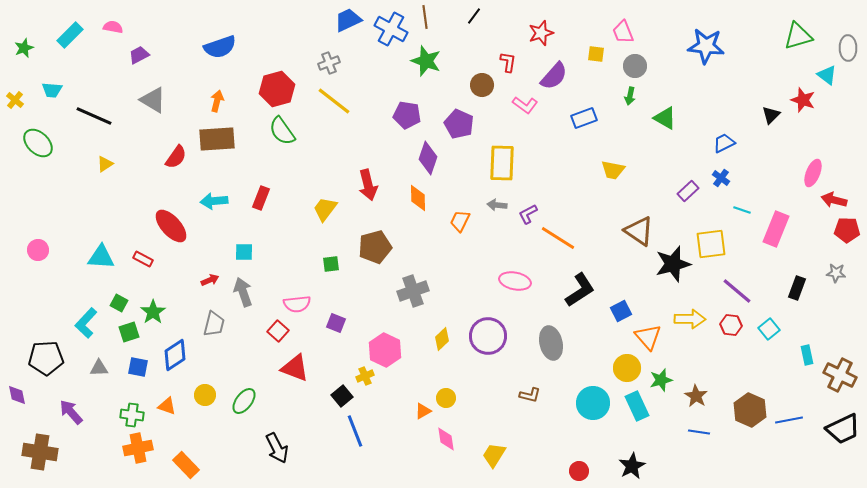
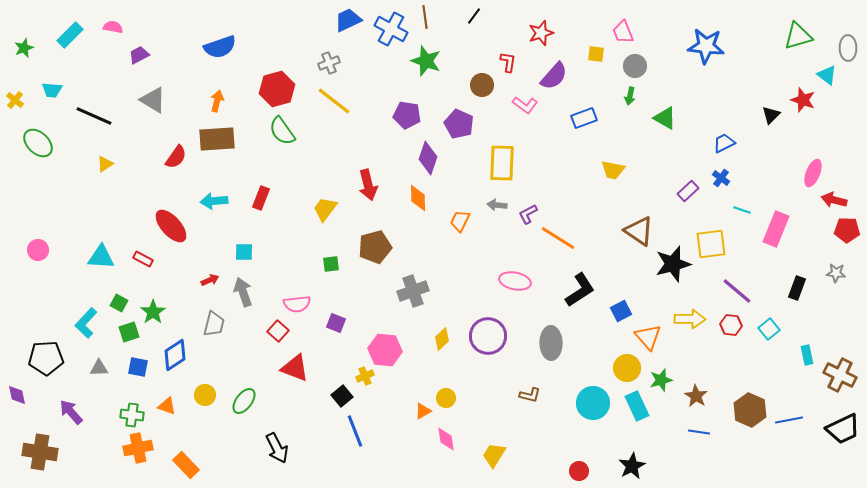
gray ellipse at (551, 343): rotated 12 degrees clockwise
pink hexagon at (385, 350): rotated 20 degrees counterclockwise
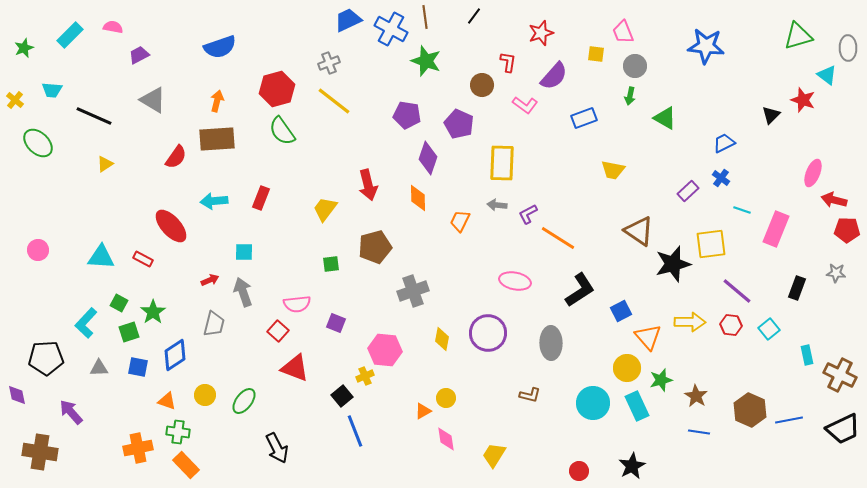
yellow arrow at (690, 319): moved 3 px down
purple circle at (488, 336): moved 3 px up
yellow diamond at (442, 339): rotated 35 degrees counterclockwise
orange triangle at (167, 406): moved 5 px up
green cross at (132, 415): moved 46 px right, 17 px down
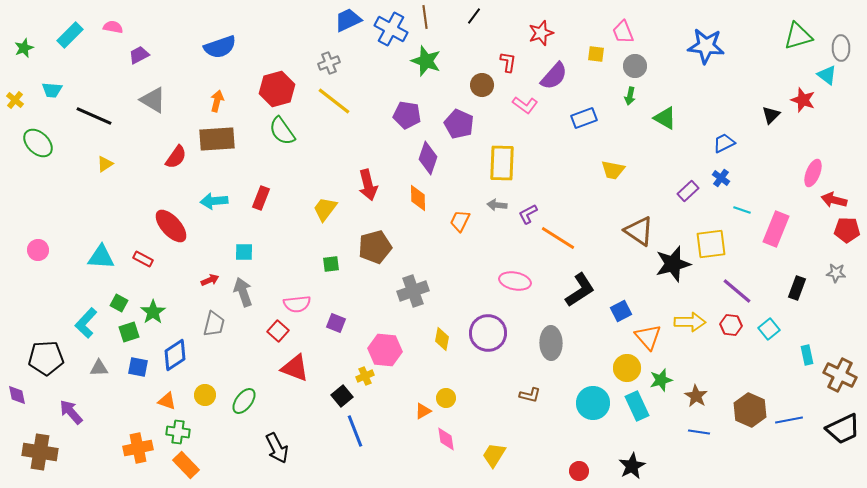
gray ellipse at (848, 48): moved 7 px left
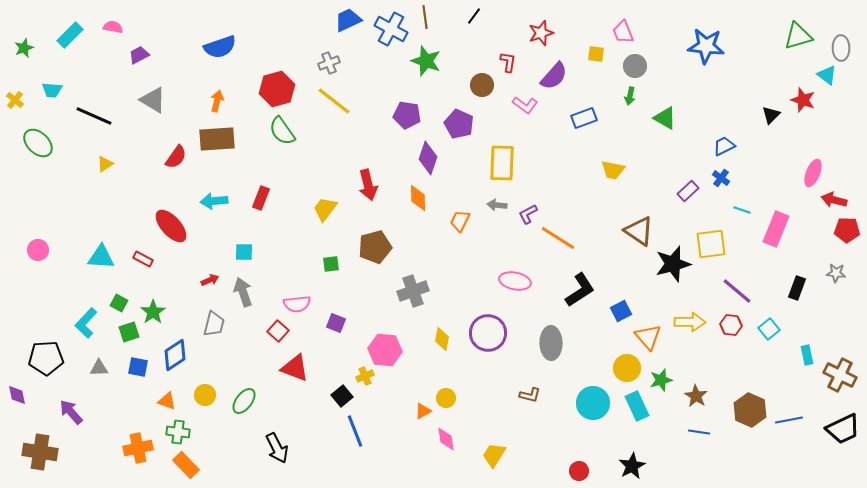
blue trapezoid at (724, 143): moved 3 px down
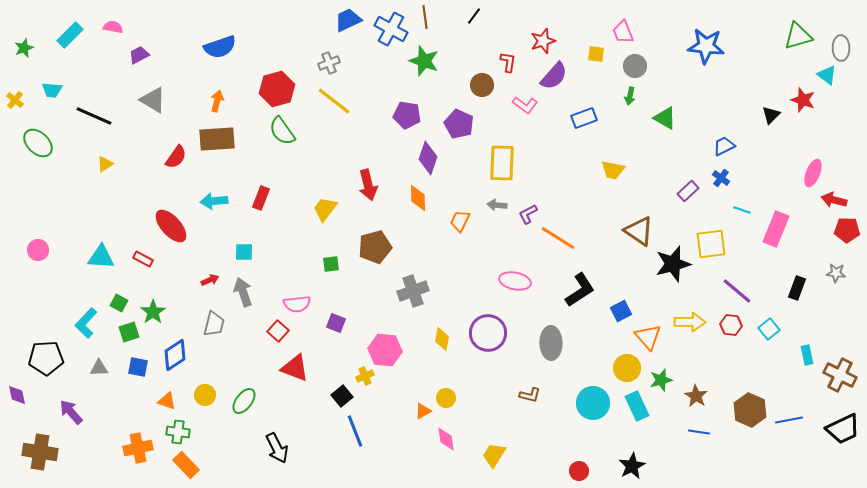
red star at (541, 33): moved 2 px right, 8 px down
green star at (426, 61): moved 2 px left
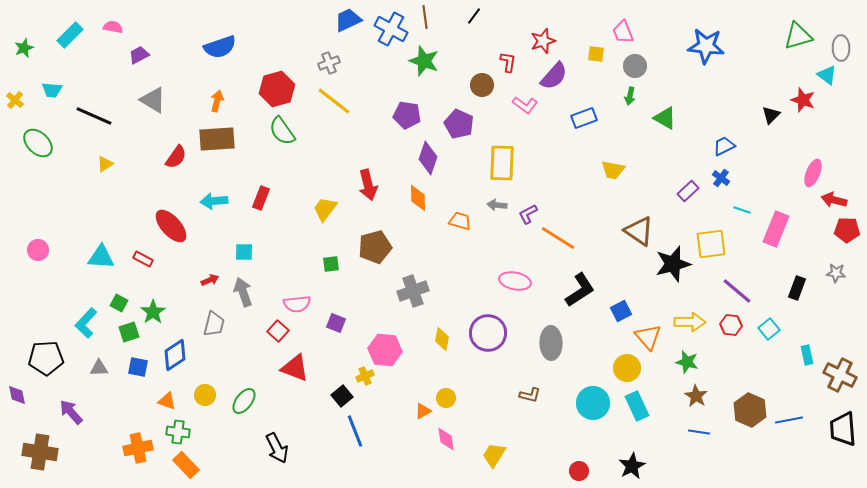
orange trapezoid at (460, 221): rotated 80 degrees clockwise
green star at (661, 380): moved 26 px right, 18 px up; rotated 30 degrees clockwise
black trapezoid at (843, 429): rotated 111 degrees clockwise
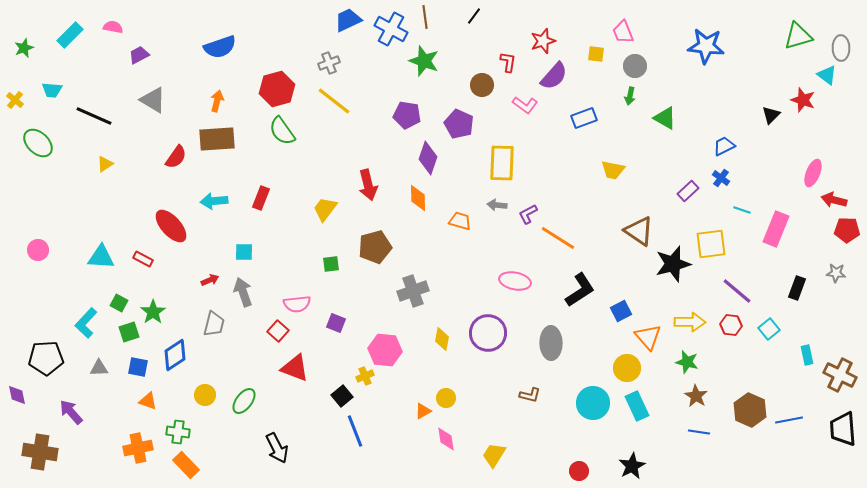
orange triangle at (167, 401): moved 19 px left
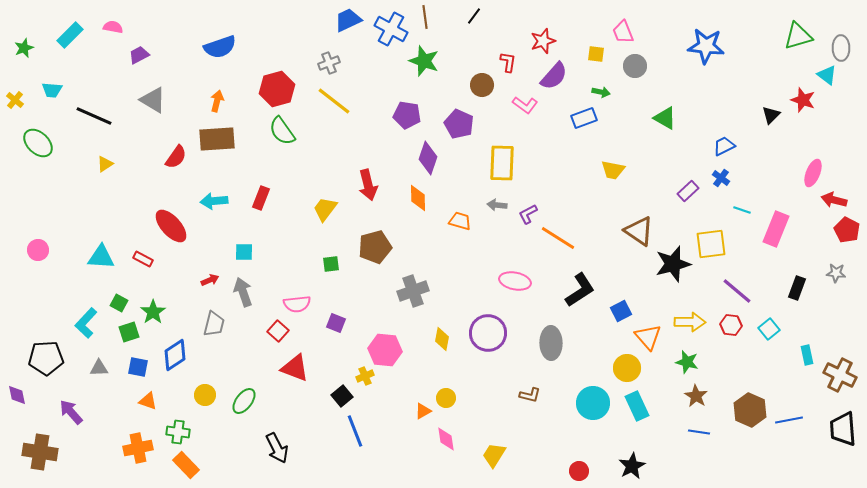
green arrow at (630, 96): moved 29 px left, 4 px up; rotated 90 degrees counterclockwise
red pentagon at (847, 230): rotated 25 degrees clockwise
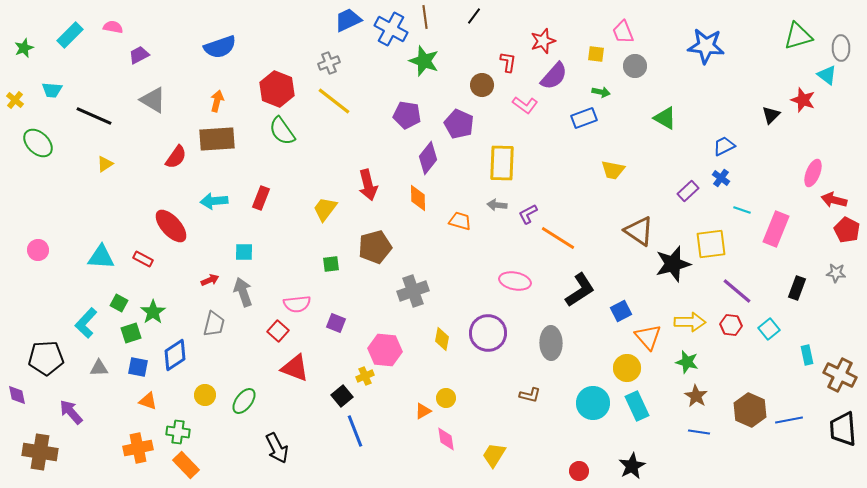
red hexagon at (277, 89): rotated 24 degrees counterclockwise
purple diamond at (428, 158): rotated 20 degrees clockwise
green square at (129, 332): moved 2 px right, 1 px down
